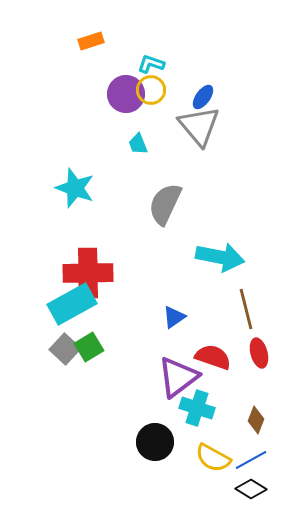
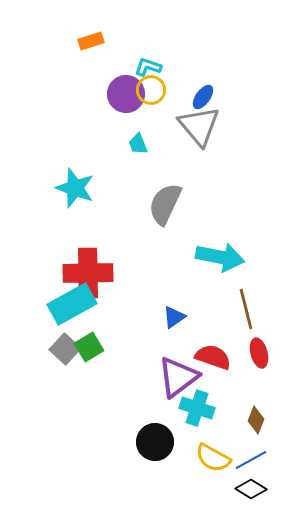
cyan L-shape: moved 3 px left, 3 px down
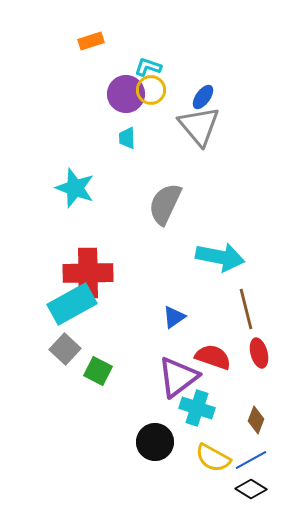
cyan trapezoid: moved 11 px left, 6 px up; rotated 20 degrees clockwise
green square: moved 9 px right, 24 px down; rotated 32 degrees counterclockwise
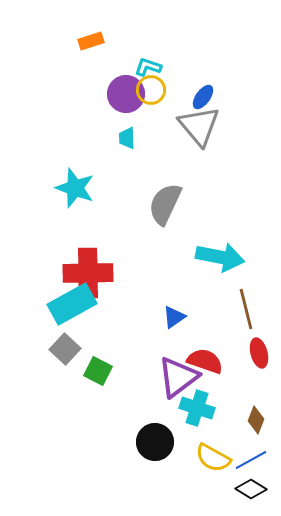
red semicircle: moved 8 px left, 4 px down
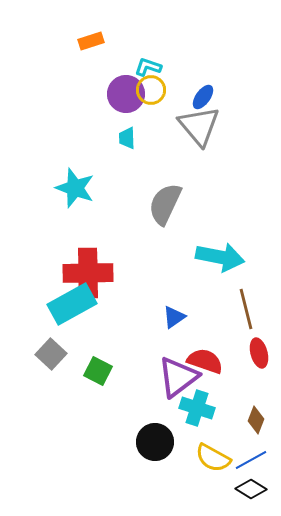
gray square: moved 14 px left, 5 px down
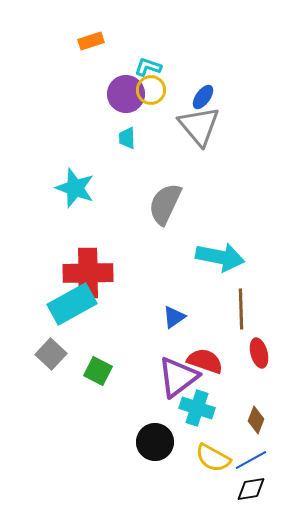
brown line: moved 5 px left; rotated 12 degrees clockwise
black diamond: rotated 40 degrees counterclockwise
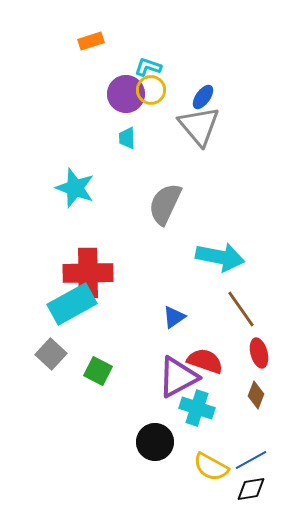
brown line: rotated 33 degrees counterclockwise
purple triangle: rotated 9 degrees clockwise
brown diamond: moved 25 px up
yellow semicircle: moved 2 px left, 9 px down
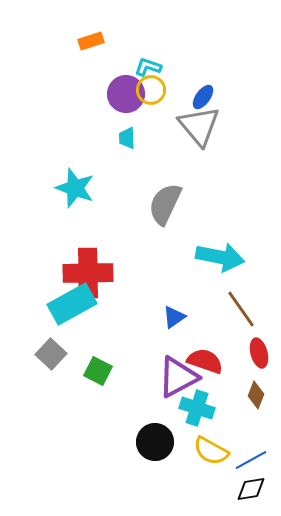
yellow semicircle: moved 16 px up
